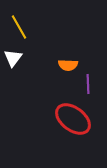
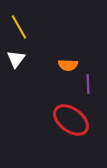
white triangle: moved 3 px right, 1 px down
red ellipse: moved 2 px left, 1 px down
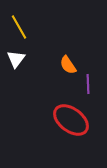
orange semicircle: rotated 54 degrees clockwise
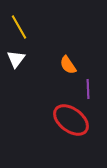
purple line: moved 5 px down
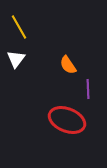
red ellipse: moved 4 px left; rotated 15 degrees counterclockwise
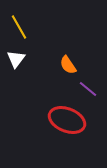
purple line: rotated 48 degrees counterclockwise
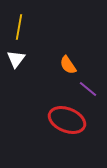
yellow line: rotated 40 degrees clockwise
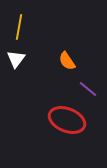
orange semicircle: moved 1 px left, 4 px up
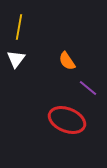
purple line: moved 1 px up
